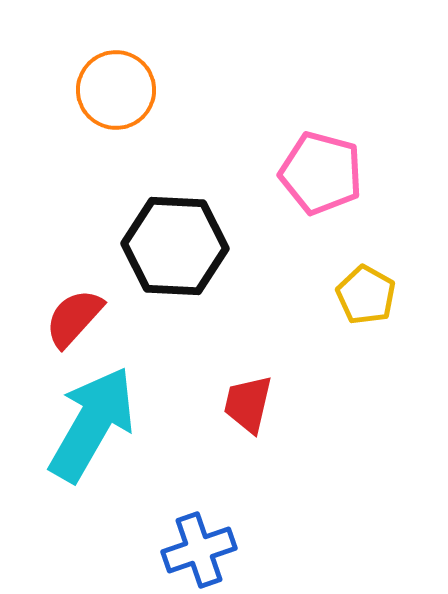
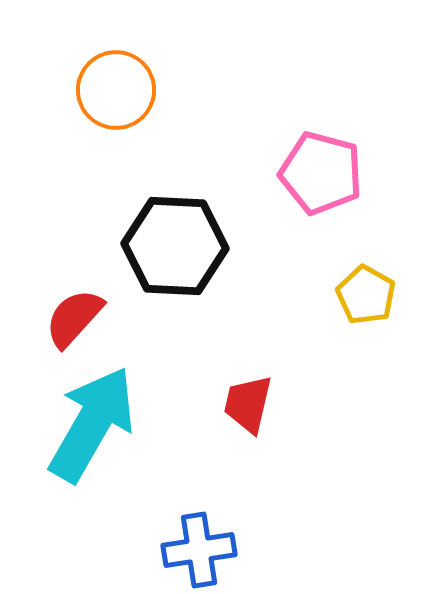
blue cross: rotated 10 degrees clockwise
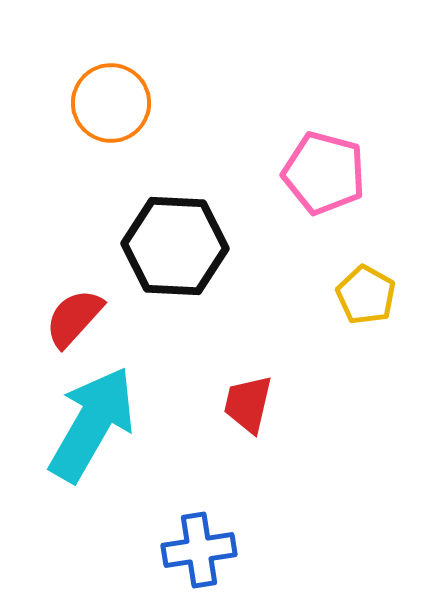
orange circle: moved 5 px left, 13 px down
pink pentagon: moved 3 px right
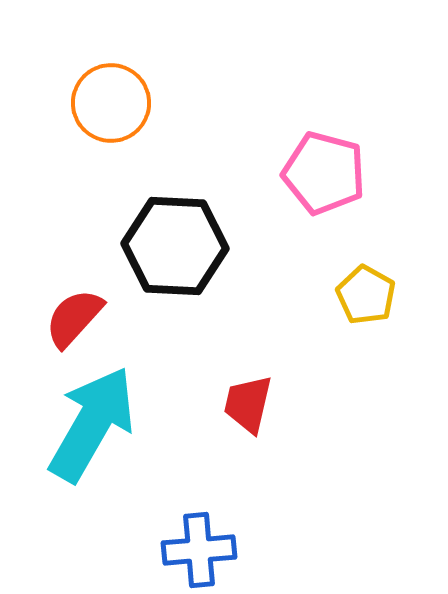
blue cross: rotated 4 degrees clockwise
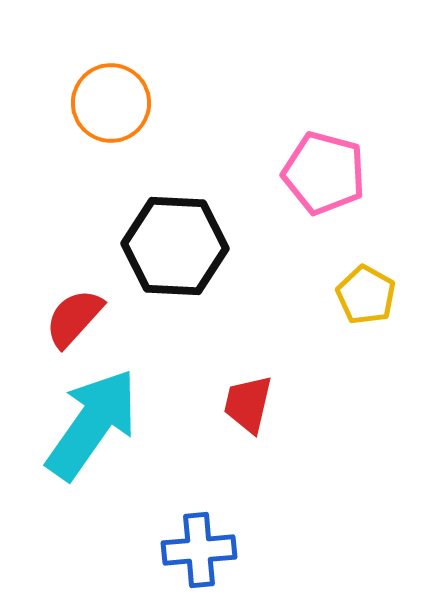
cyan arrow: rotated 5 degrees clockwise
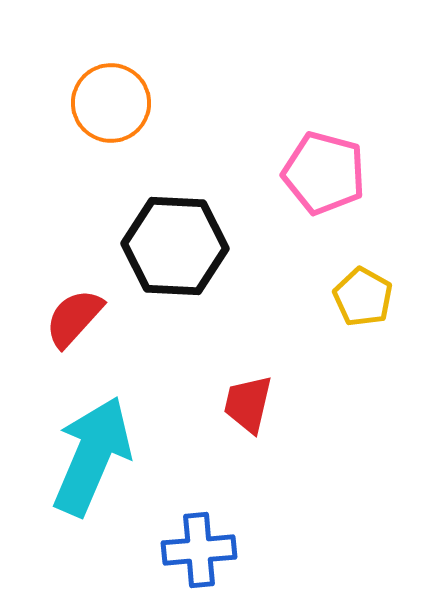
yellow pentagon: moved 3 px left, 2 px down
cyan arrow: moved 32 px down; rotated 12 degrees counterclockwise
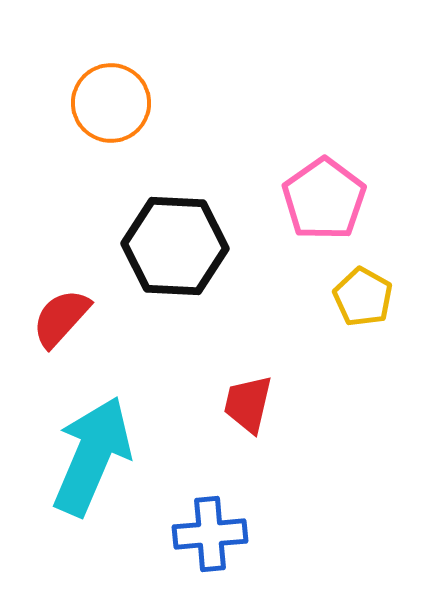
pink pentagon: moved 26 px down; rotated 22 degrees clockwise
red semicircle: moved 13 px left
blue cross: moved 11 px right, 16 px up
